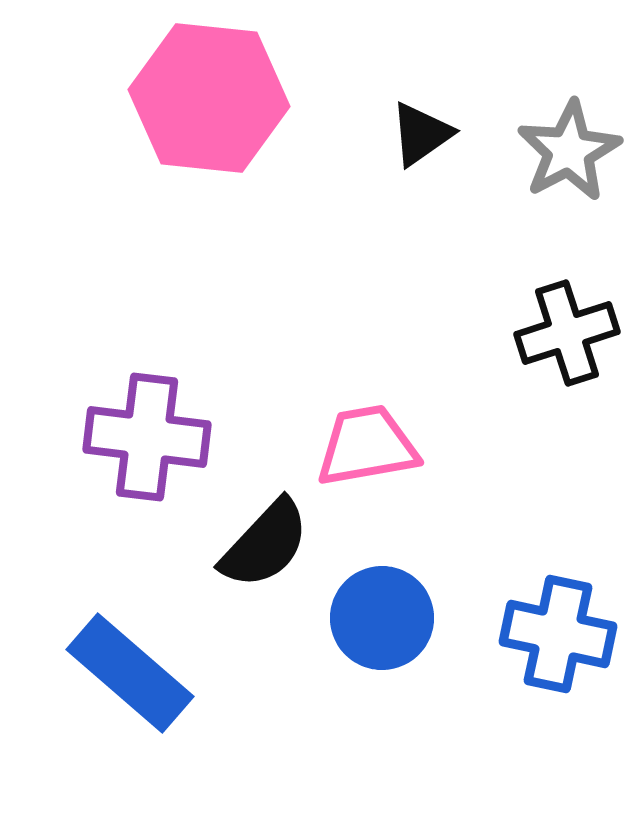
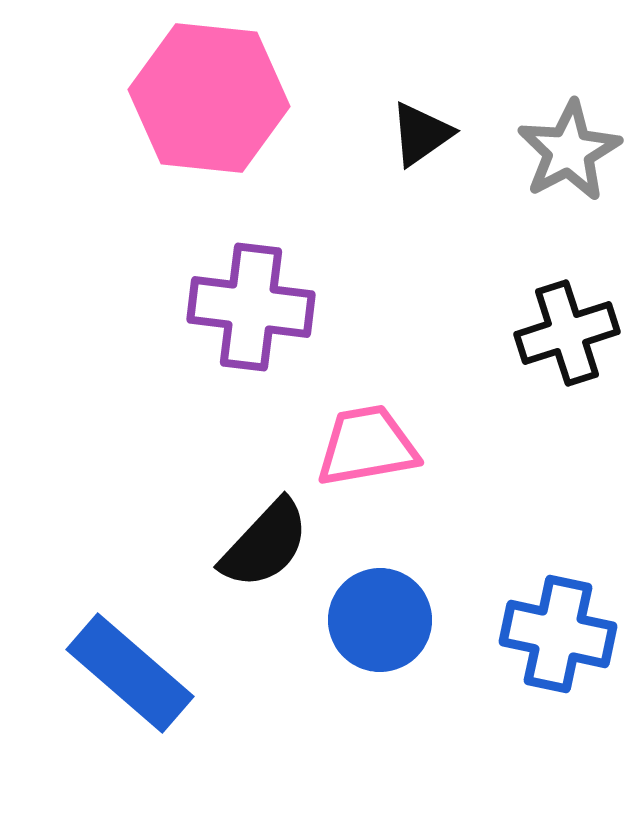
purple cross: moved 104 px right, 130 px up
blue circle: moved 2 px left, 2 px down
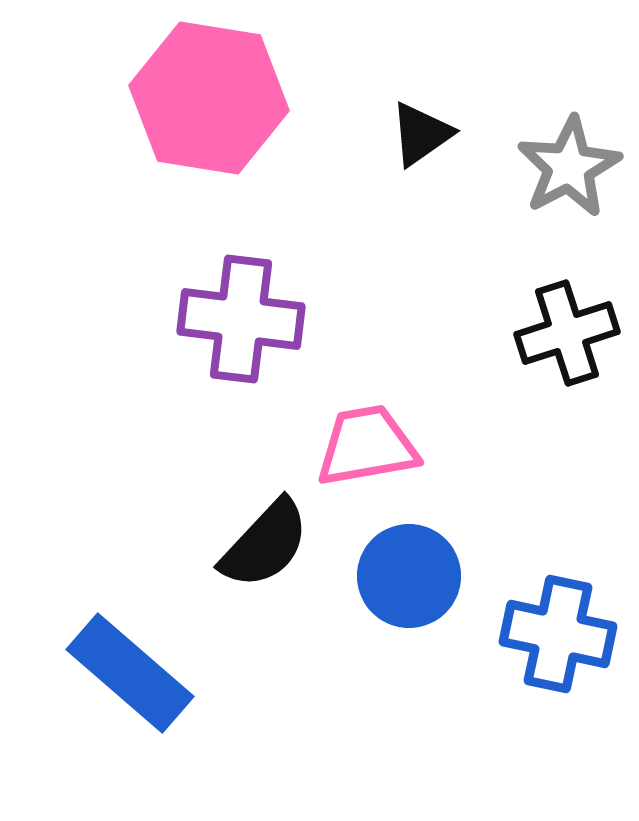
pink hexagon: rotated 3 degrees clockwise
gray star: moved 16 px down
purple cross: moved 10 px left, 12 px down
blue circle: moved 29 px right, 44 px up
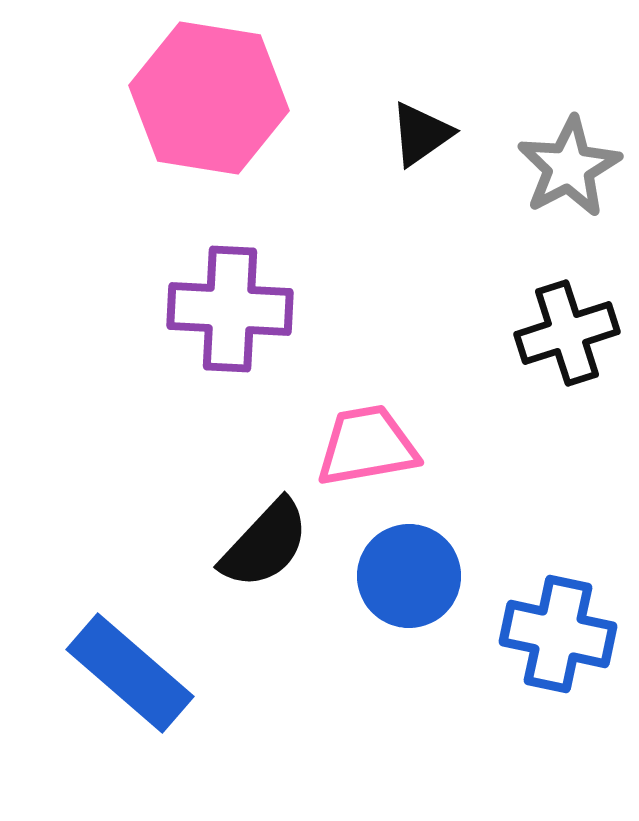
purple cross: moved 11 px left, 10 px up; rotated 4 degrees counterclockwise
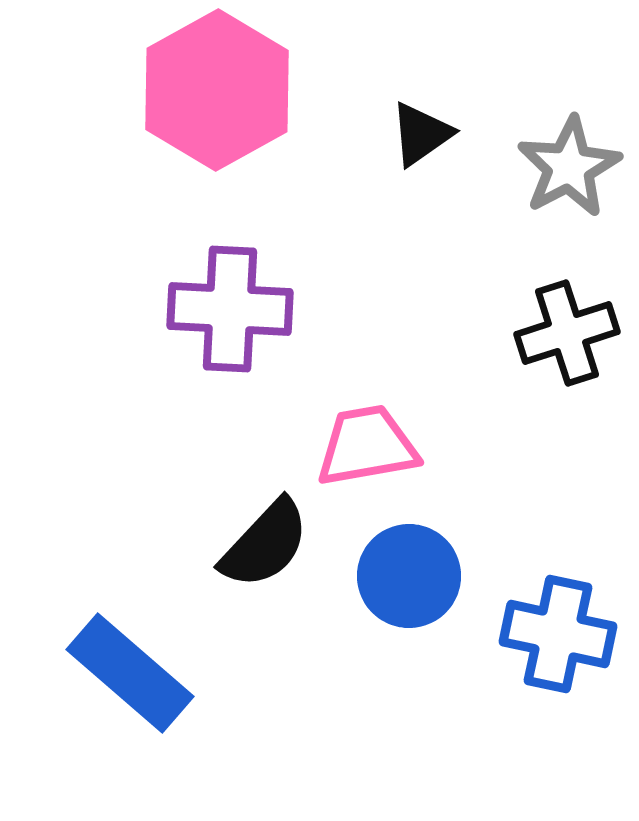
pink hexagon: moved 8 px right, 8 px up; rotated 22 degrees clockwise
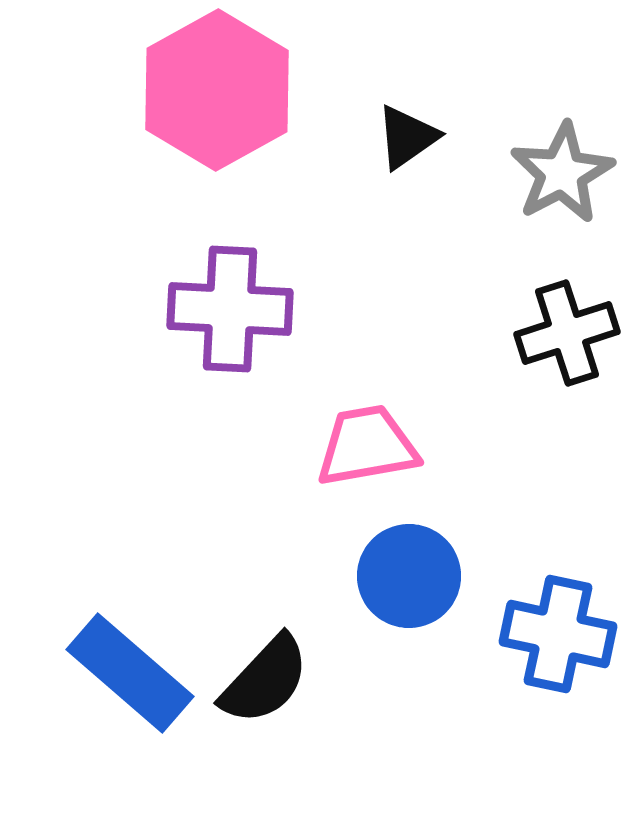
black triangle: moved 14 px left, 3 px down
gray star: moved 7 px left, 6 px down
black semicircle: moved 136 px down
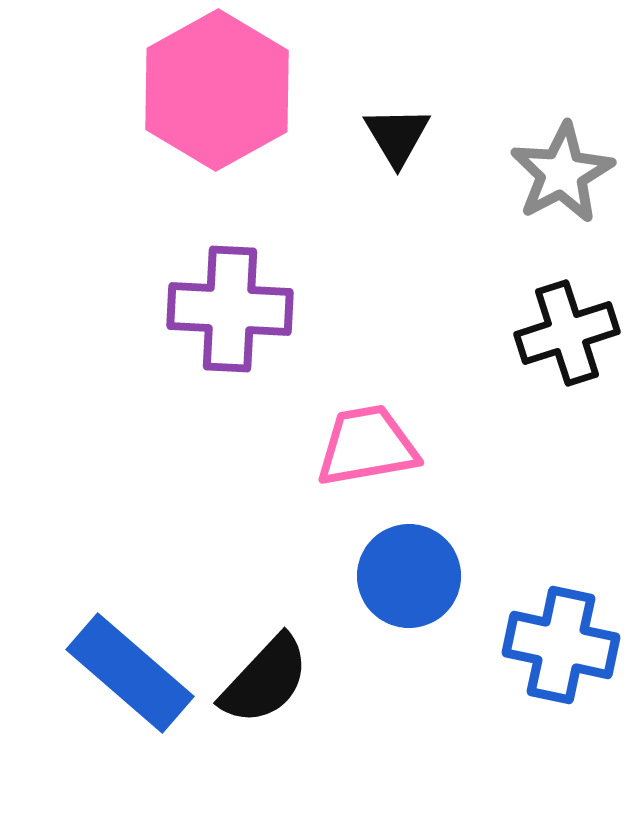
black triangle: moved 10 px left, 1 px up; rotated 26 degrees counterclockwise
blue cross: moved 3 px right, 11 px down
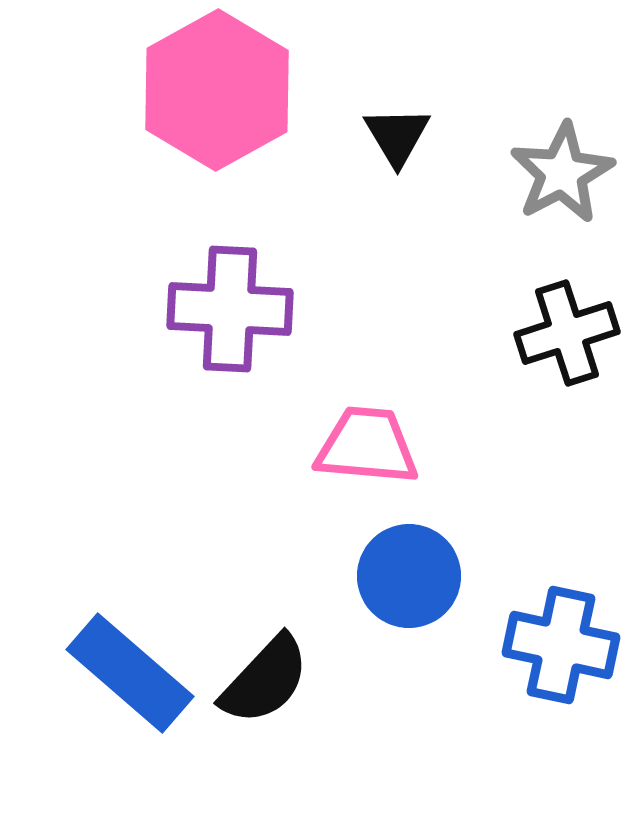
pink trapezoid: rotated 15 degrees clockwise
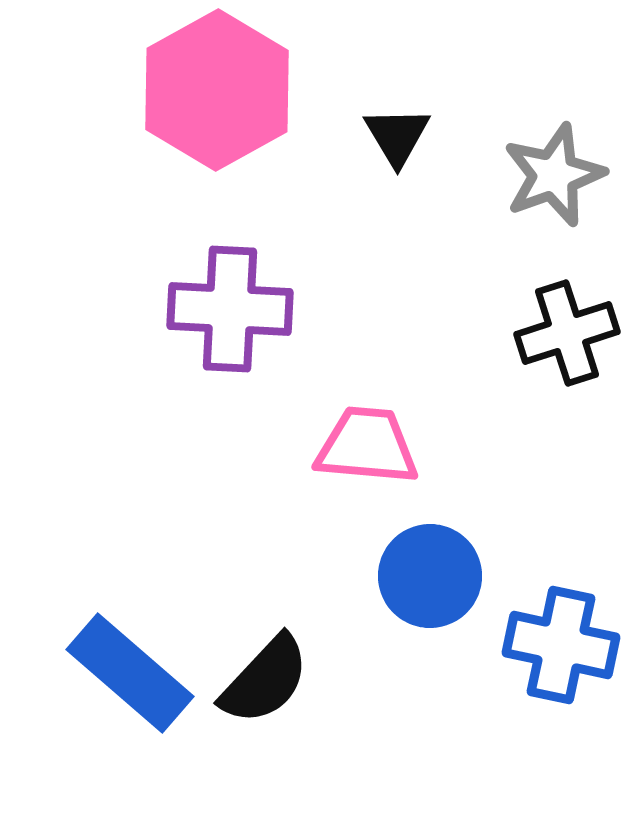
gray star: moved 8 px left, 2 px down; rotated 8 degrees clockwise
blue circle: moved 21 px right
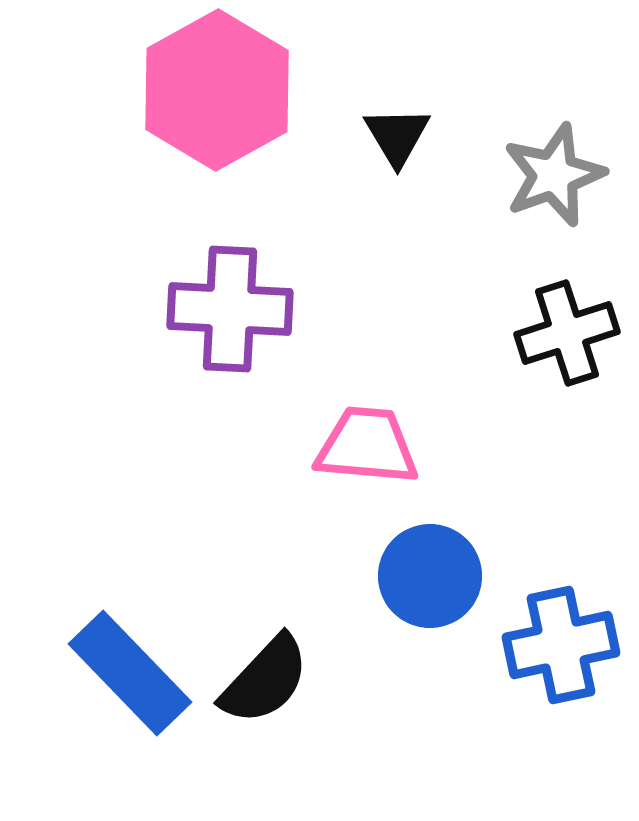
blue cross: rotated 24 degrees counterclockwise
blue rectangle: rotated 5 degrees clockwise
